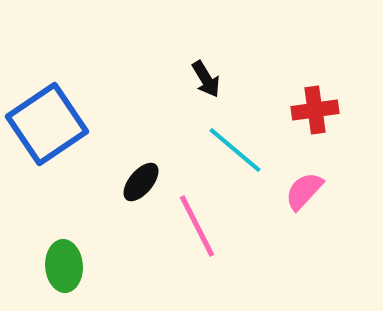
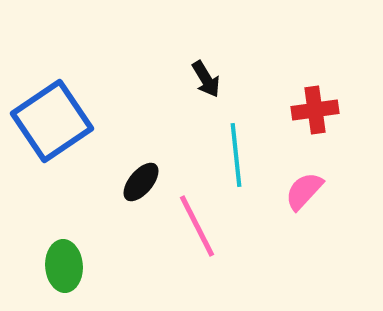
blue square: moved 5 px right, 3 px up
cyan line: moved 1 px right, 5 px down; rotated 44 degrees clockwise
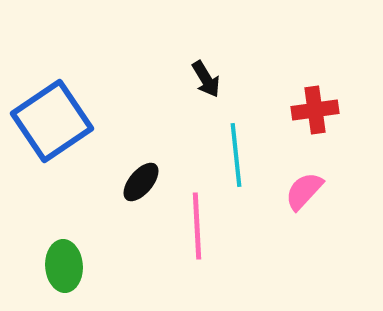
pink line: rotated 24 degrees clockwise
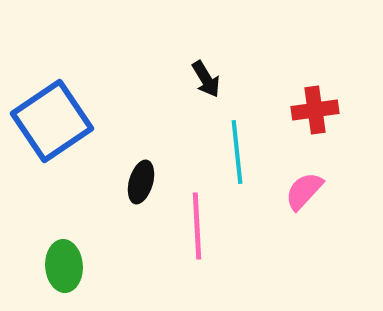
cyan line: moved 1 px right, 3 px up
black ellipse: rotated 24 degrees counterclockwise
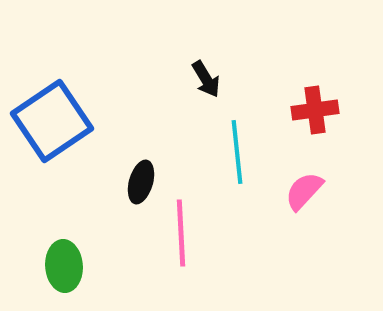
pink line: moved 16 px left, 7 px down
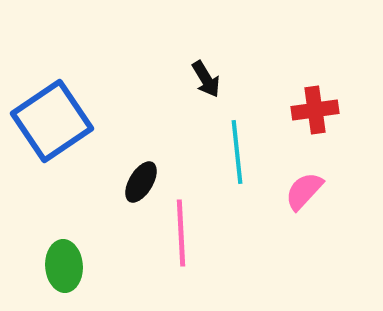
black ellipse: rotated 15 degrees clockwise
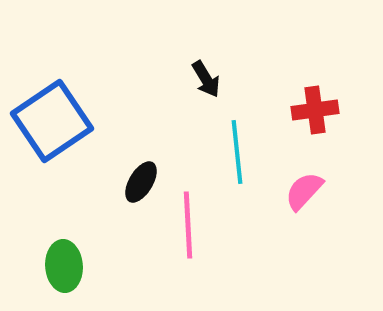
pink line: moved 7 px right, 8 px up
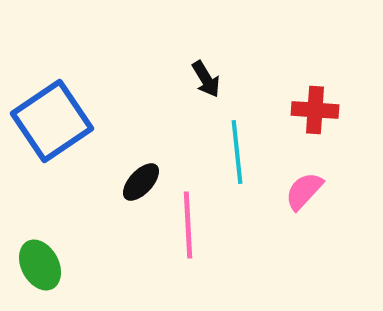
red cross: rotated 12 degrees clockwise
black ellipse: rotated 12 degrees clockwise
green ellipse: moved 24 px left, 1 px up; rotated 24 degrees counterclockwise
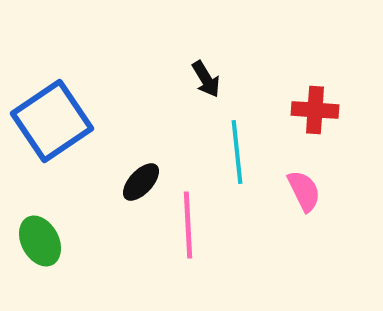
pink semicircle: rotated 111 degrees clockwise
green ellipse: moved 24 px up
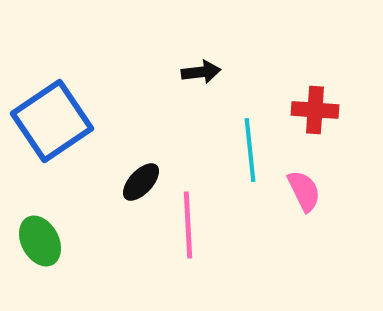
black arrow: moved 5 px left, 7 px up; rotated 66 degrees counterclockwise
cyan line: moved 13 px right, 2 px up
